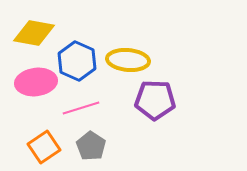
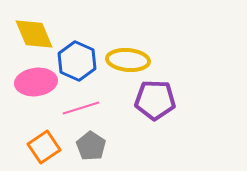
yellow diamond: moved 1 px down; rotated 57 degrees clockwise
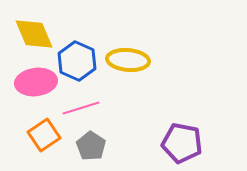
purple pentagon: moved 27 px right, 43 px down; rotated 9 degrees clockwise
orange square: moved 12 px up
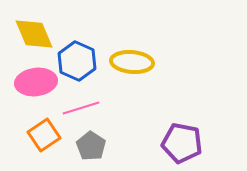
yellow ellipse: moved 4 px right, 2 px down
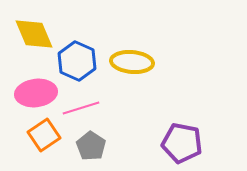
pink ellipse: moved 11 px down
